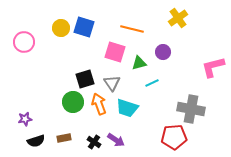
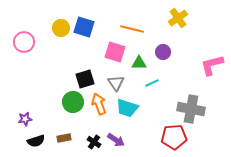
green triangle: rotated 14 degrees clockwise
pink L-shape: moved 1 px left, 2 px up
gray triangle: moved 4 px right
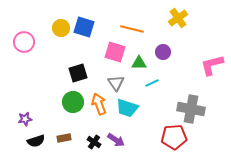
black square: moved 7 px left, 6 px up
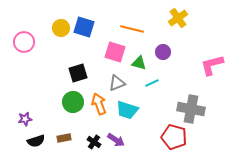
green triangle: rotated 14 degrees clockwise
gray triangle: moved 1 px right; rotated 42 degrees clockwise
cyan trapezoid: moved 2 px down
red pentagon: rotated 20 degrees clockwise
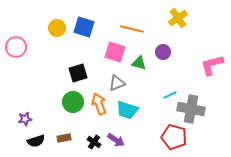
yellow circle: moved 4 px left
pink circle: moved 8 px left, 5 px down
cyan line: moved 18 px right, 12 px down
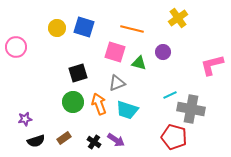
brown rectangle: rotated 24 degrees counterclockwise
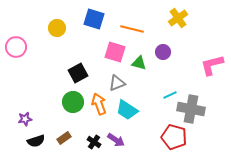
blue square: moved 10 px right, 8 px up
black square: rotated 12 degrees counterclockwise
cyan trapezoid: rotated 15 degrees clockwise
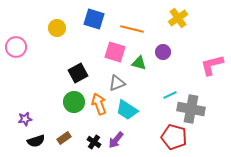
green circle: moved 1 px right
purple arrow: rotated 96 degrees clockwise
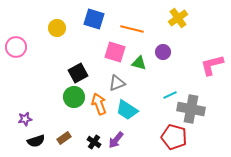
green circle: moved 5 px up
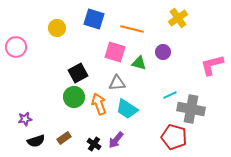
gray triangle: rotated 18 degrees clockwise
cyan trapezoid: moved 1 px up
black cross: moved 2 px down
